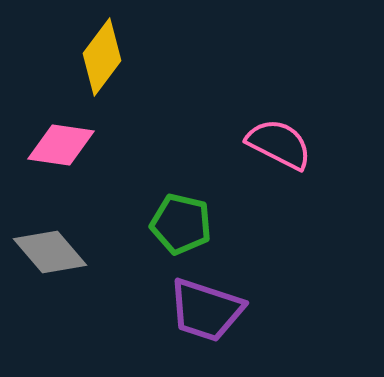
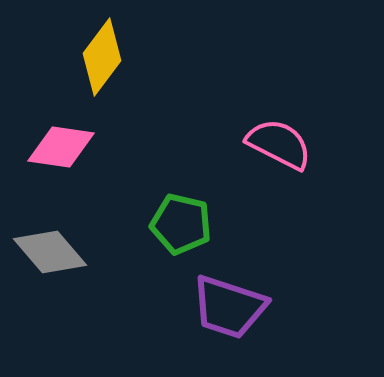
pink diamond: moved 2 px down
purple trapezoid: moved 23 px right, 3 px up
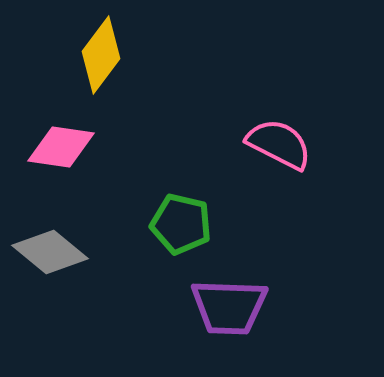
yellow diamond: moved 1 px left, 2 px up
gray diamond: rotated 10 degrees counterclockwise
purple trapezoid: rotated 16 degrees counterclockwise
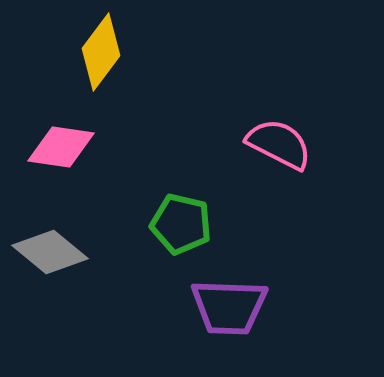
yellow diamond: moved 3 px up
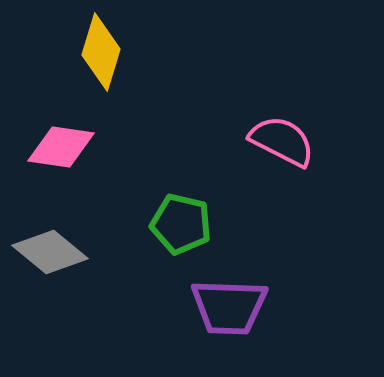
yellow diamond: rotated 20 degrees counterclockwise
pink semicircle: moved 3 px right, 3 px up
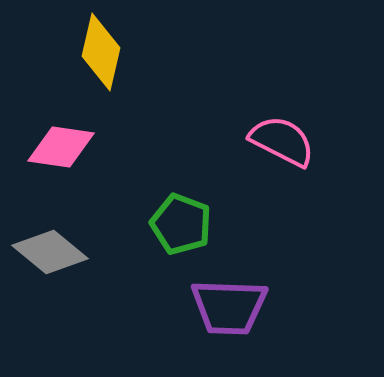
yellow diamond: rotated 4 degrees counterclockwise
green pentagon: rotated 8 degrees clockwise
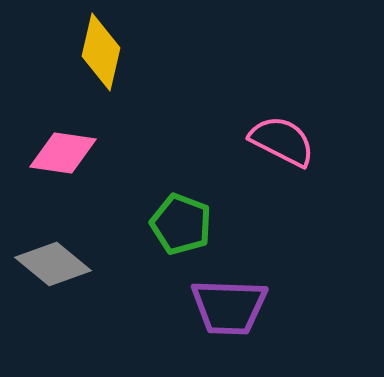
pink diamond: moved 2 px right, 6 px down
gray diamond: moved 3 px right, 12 px down
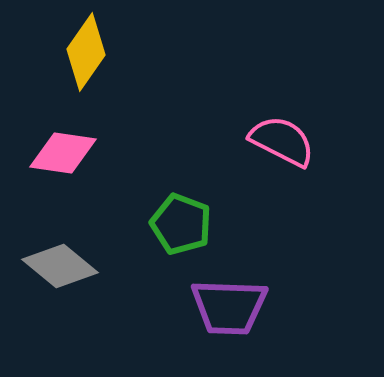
yellow diamond: moved 15 px left; rotated 22 degrees clockwise
gray diamond: moved 7 px right, 2 px down
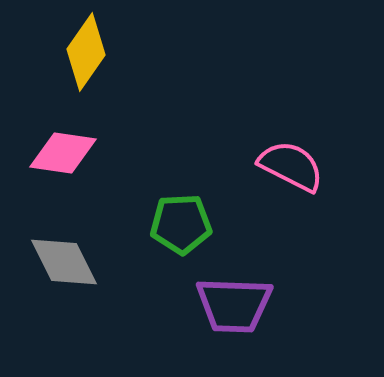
pink semicircle: moved 9 px right, 25 px down
green pentagon: rotated 24 degrees counterclockwise
gray diamond: moved 4 px right, 4 px up; rotated 24 degrees clockwise
purple trapezoid: moved 5 px right, 2 px up
